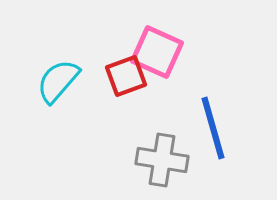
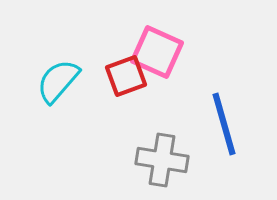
blue line: moved 11 px right, 4 px up
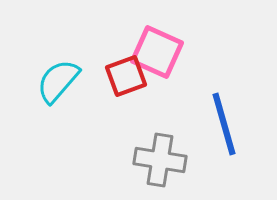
gray cross: moved 2 px left
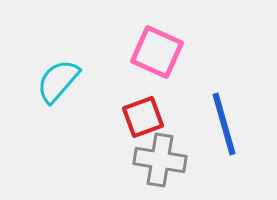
red square: moved 17 px right, 41 px down
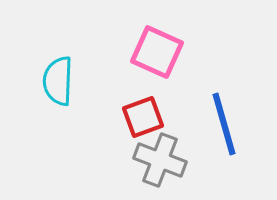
cyan semicircle: rotated 39 degrees counterclockwise
gray cross: rotated 12 degrees clockwise
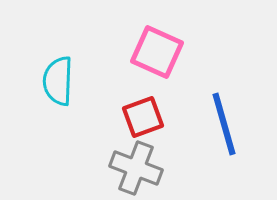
gray cross: moved 24 px left, 8 px down
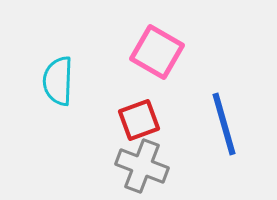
pink square: rotated 6 degrees clockwise
red square: moved 4 px left, 3 px down
gray cross: moved 6 px right, 2 px up
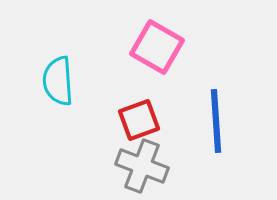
pink square: moved 5 px up
cyan semicircle: rotated 6 degrees counterclockwise
blue line: moved 8 px left, 3 px up; rotated 12 degrees clockwise
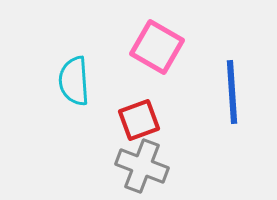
cyan semicircle: moved 16 px right
blue line: moved 16 px right, 29 px up
